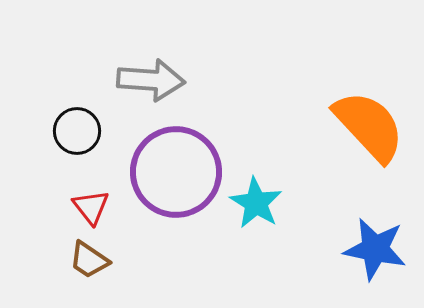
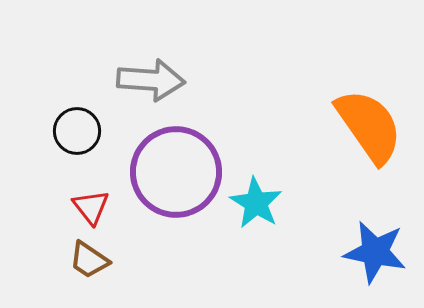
orange semicircle: rotated 8 degrees clockwise
blue star: moved 3 px down
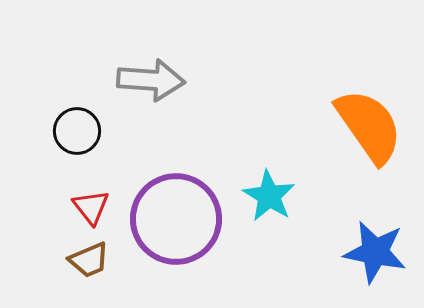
purple circle: moved 47 px down
cyan star: moved 13 px right, 7 px up
brown trapezoid: rotated 57 degrees counterclockwise
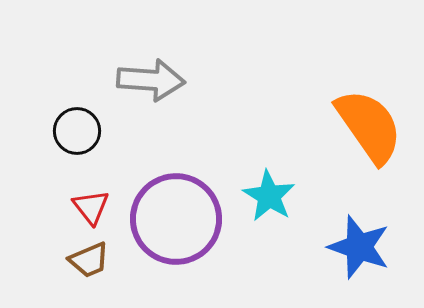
blue star: moved 16 px left, 5 px up; rotated 8 degrees clockwise
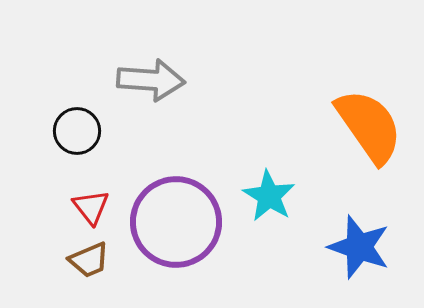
purple circle: moved 3 px down
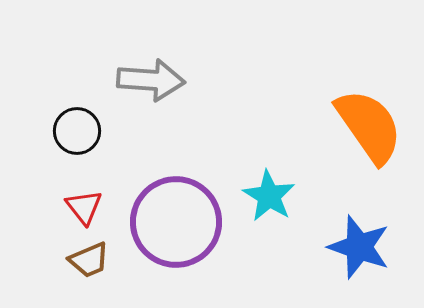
red triangle: moved 7 px left
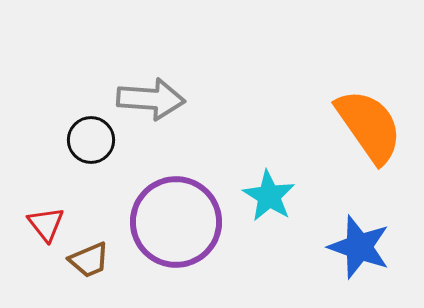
gray arrow: moved 19 px down
black circle: moved 14 px right, 9 px down
red triangle: moved 38 px left, 17 px down
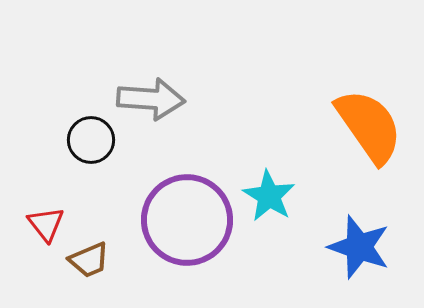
purple circle: moved 11 px right, 2 px up
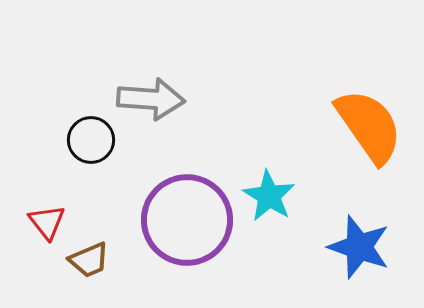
red triangle: moved 1 px right, 2 px up
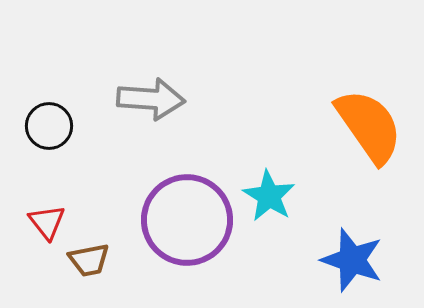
black circle: moved 42 px left, 14 px up
blue star: moved 7 px left, 13 px down
brown trapezoid: rotated 12 degrees clockwise
